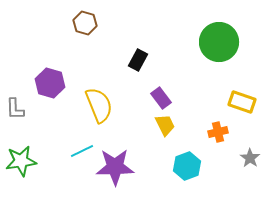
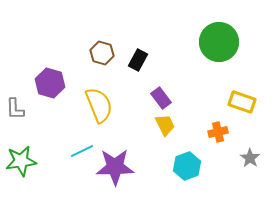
brown hexagon: moved 17 px right, 30 px down
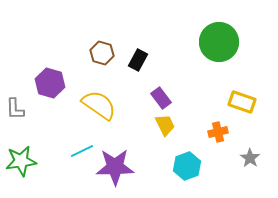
yellow semicircle: rotated 33 degrees counterclockwise
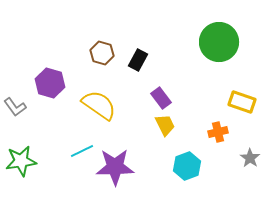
gray L-shape: moved 2 px up; rotated 35 degrees counterclockwise
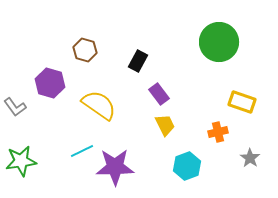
brown hexagon: moved 17 px left, 3 px up
black rectangle: moved 1 px down
purple rectangle: moved 2 px left, 4 px up
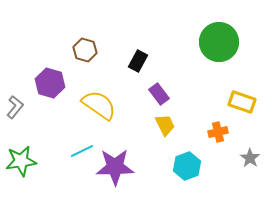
gray L-shape: rotated 105 degrees counterclockwise
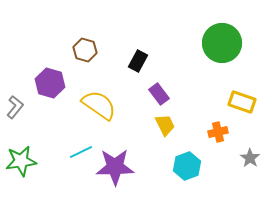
green circle: moved 3 px right, 1 px down
cyan line: moved 1 px left, 1 px down
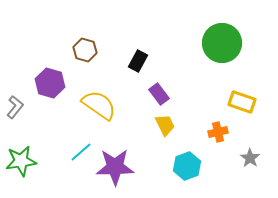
cyan line: rotated 15 degrees counterclockwise
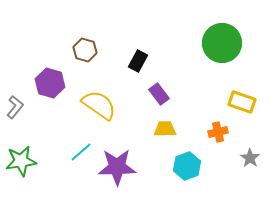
yellow trapezoid: moved 4 px down; rotated 65 degrees counterclockwise
purple star: moved 2 px right
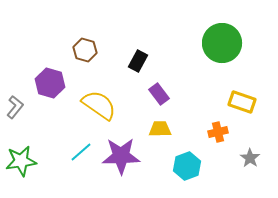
yellow trapezoid: moved 5 px left
purple star: moved 4 px right, 11 px up
